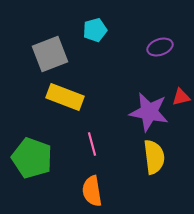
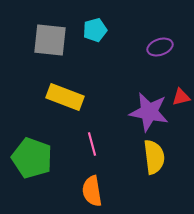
gray square: moved 14 px up; rotated 27 degrees clockwise
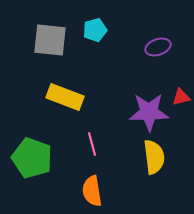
purple ellipse: moved 2 px left
purple star: rotated 12 degrees counterclockwise
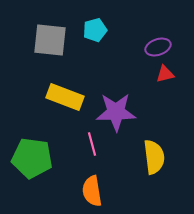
red triangle: moved 16 px left, 23 px up
purple star: moved 33 px left
green pentagon: rotated 12 degrees counterclockwise
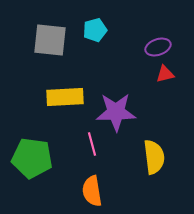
yellow rectangle: rotated 24 degrees counterclockwise
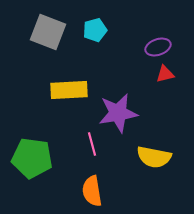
gray square: moved 2 px left, 8 px up; rotated 15 degrees clockwise
yellow rectangle: moved 4 px right, 7 px up
purple star: moved 2 px right, 1 px down; rotated 9 degrees counterclockwise
yellow semicircle: rotated 108 degrees clockwise
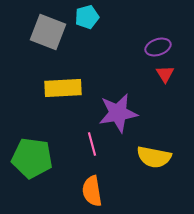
cyan pentagon: moved 8 px left, 13 px up
red triangle: rotated 48 degrees counterclockwise
yellow rectangle: moved 6 px left, 2 px up
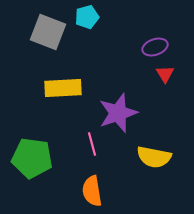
purple ellipse: moved 3 px left
purple star: rotated 9 degrees counterclockwise
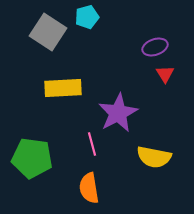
gray square: rotated 12 degrees clockwise
purple star: rotated 9 degrees counterclockwise
orange semicircle: moved 3 px left, 3 px up
